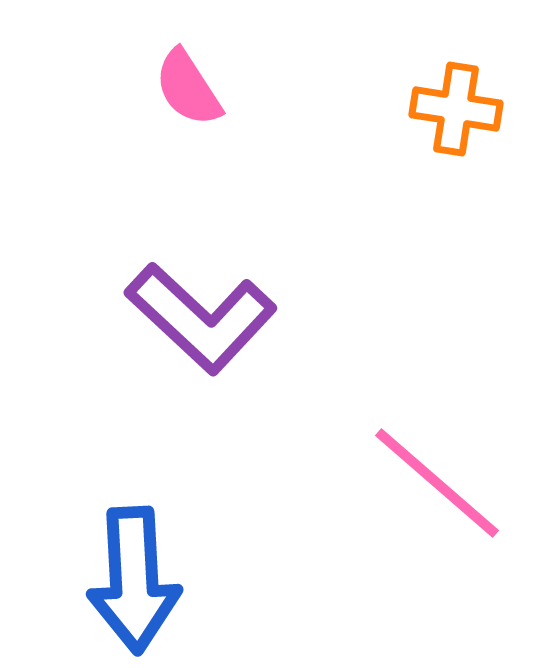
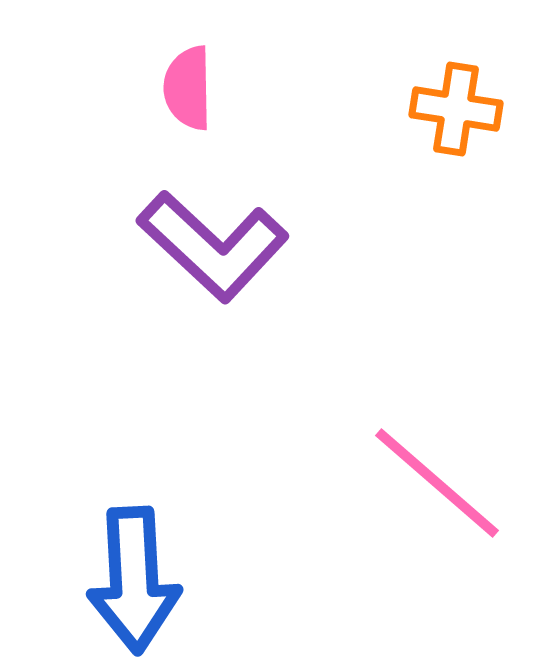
pink semicircle: rotated 32 degrees clockwise
purple L-shape: moved 12 px right, 72 px up
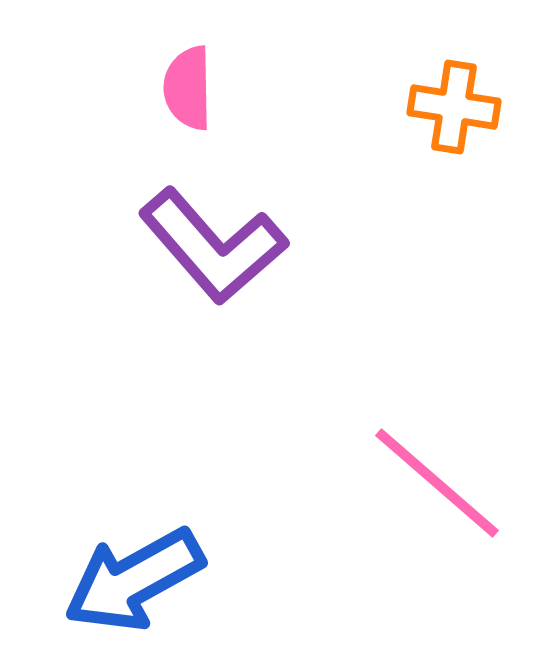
orange cross: moved 2 px left, 2 px up
purple L-shape: rotated 6 degrees clockwise
blue arrow: rotated 64 degrees clockwise
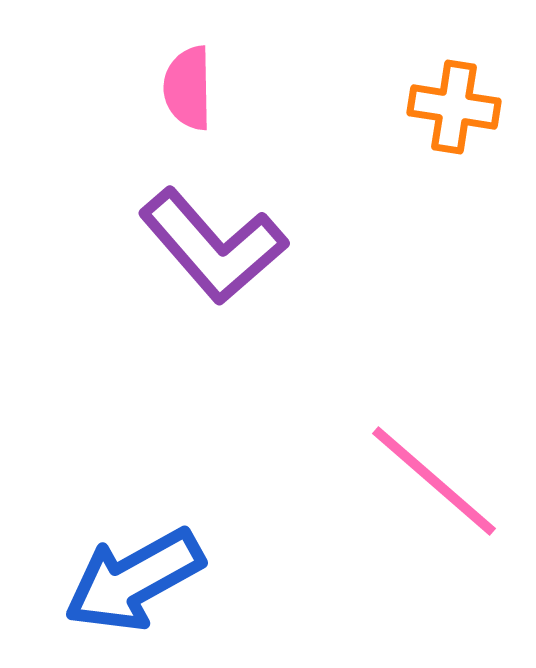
pink line: moved 3 px left, 2 px up
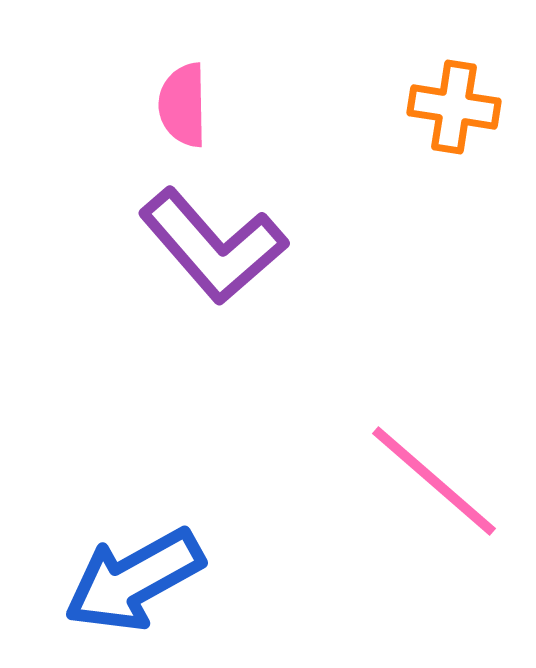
pink semicircle: moved 5 px left, 17 px down
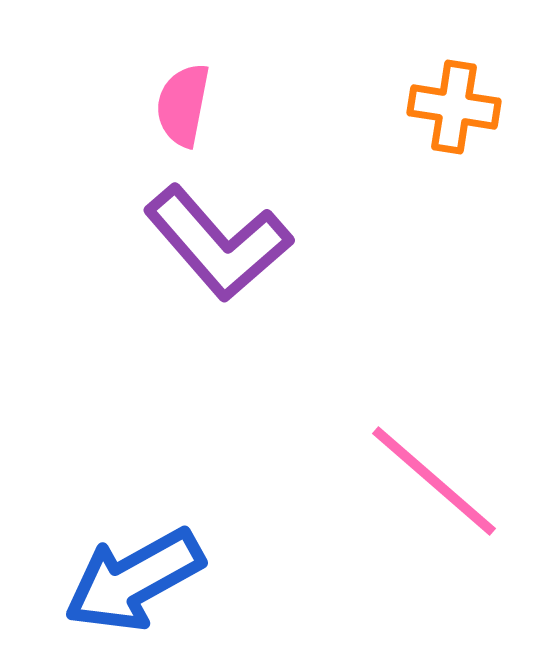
pink semicircle: rotated 12 degrees clockwise
purple L-shape: moved 5 px right, 3 px up
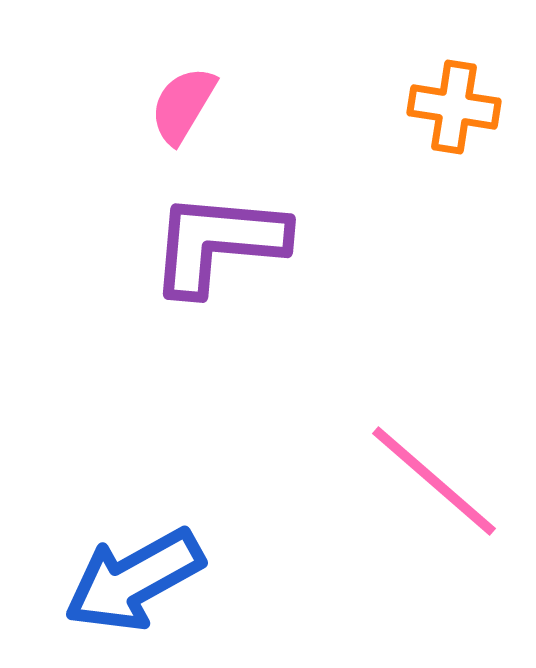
pink semicircle: rotated 20 degrees clockwise
purple L-shape: rotated 136 degrees clockwise
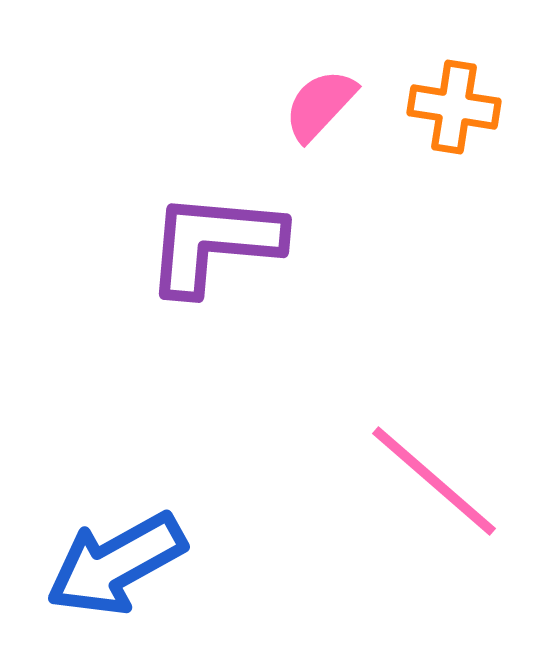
pink semicircle: moved 137 px right; rotated 12 degrees clockwise
purple L-shape: moved 4 px left
blue arrow: moved 18 px left, 16 px up
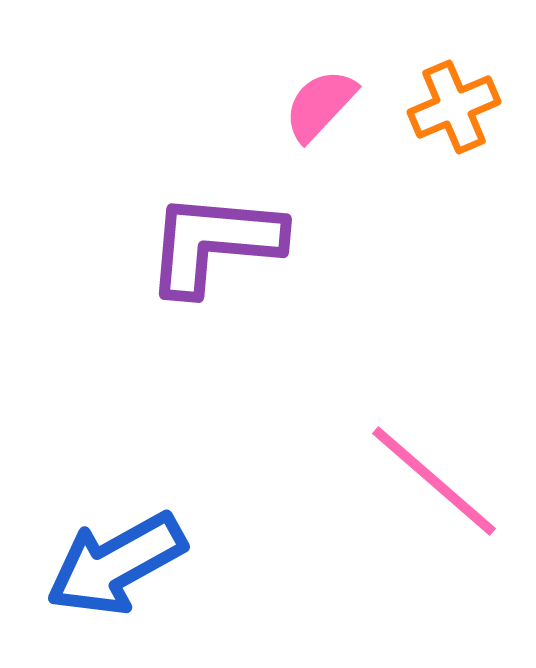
orange cross: rotated 32 degrees counterclockwise
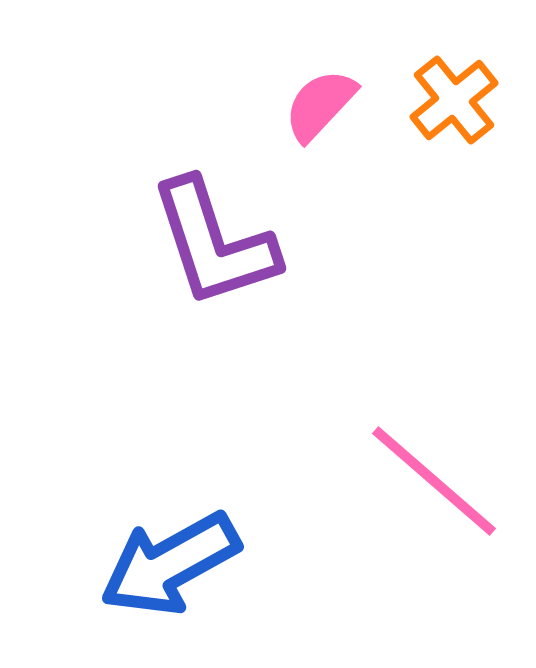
orange cross: moved 7 px up; rotated 16 degrees counterclockwise
purple L-shape: rotated 113 degrees counterclockwise
blue arrow: moved 54 px right
